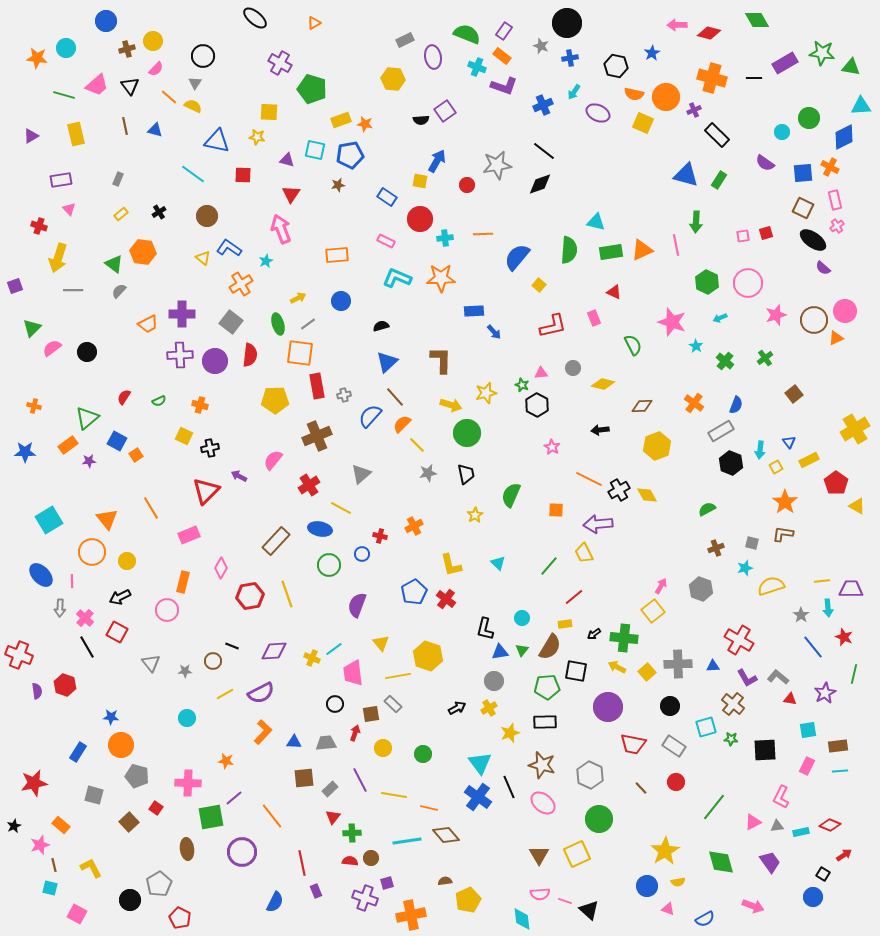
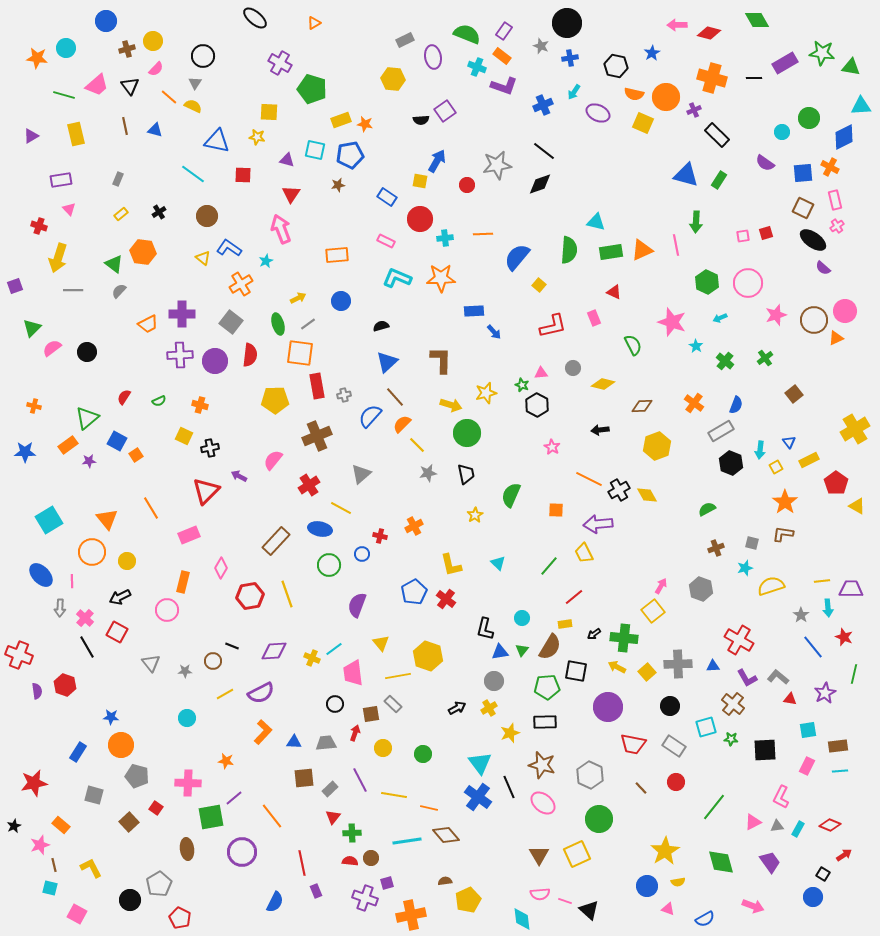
cyan rectangle at (801, 832): moved 3 px left, 3 px up; rotated 49 degrees counterclockwise
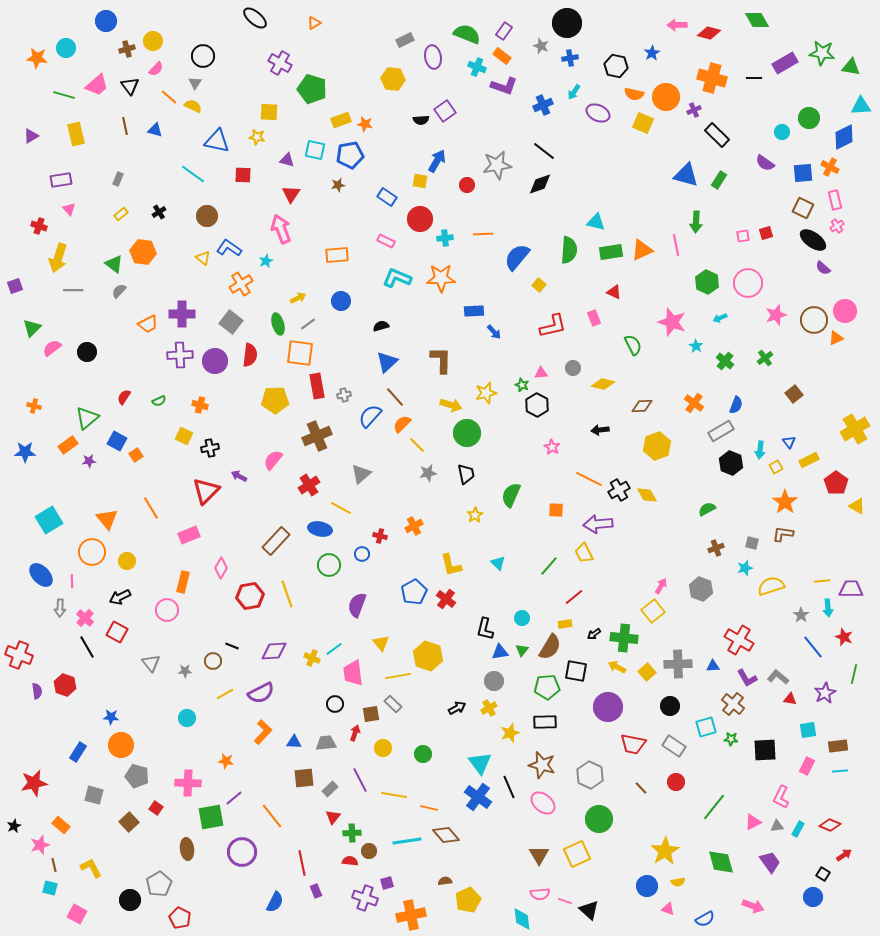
brown circle at (371, 858): moved 2 px left, 7 px up
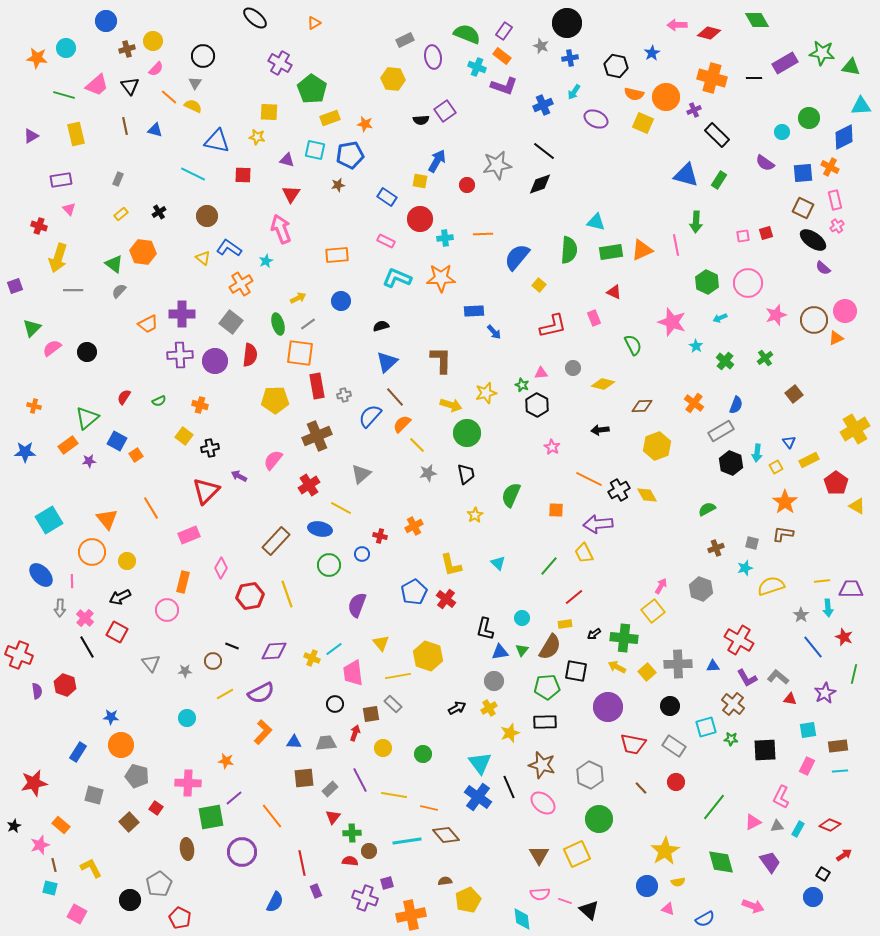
green pentagon at (312, 89): rotated 16 degrees clockwise
purple ellipse at (598, 113): moved 2 px left, 6 px down
yellow rectangle at (341, 120): moved 11 px left, 2 px up
cyan line at (193, 174): rotated 10 degrees counterclockwise
yellow square at (184, 436): rotated 12 degrees clockwise
cyan arrow at (760, 450): moved 3 px left, 3 px down
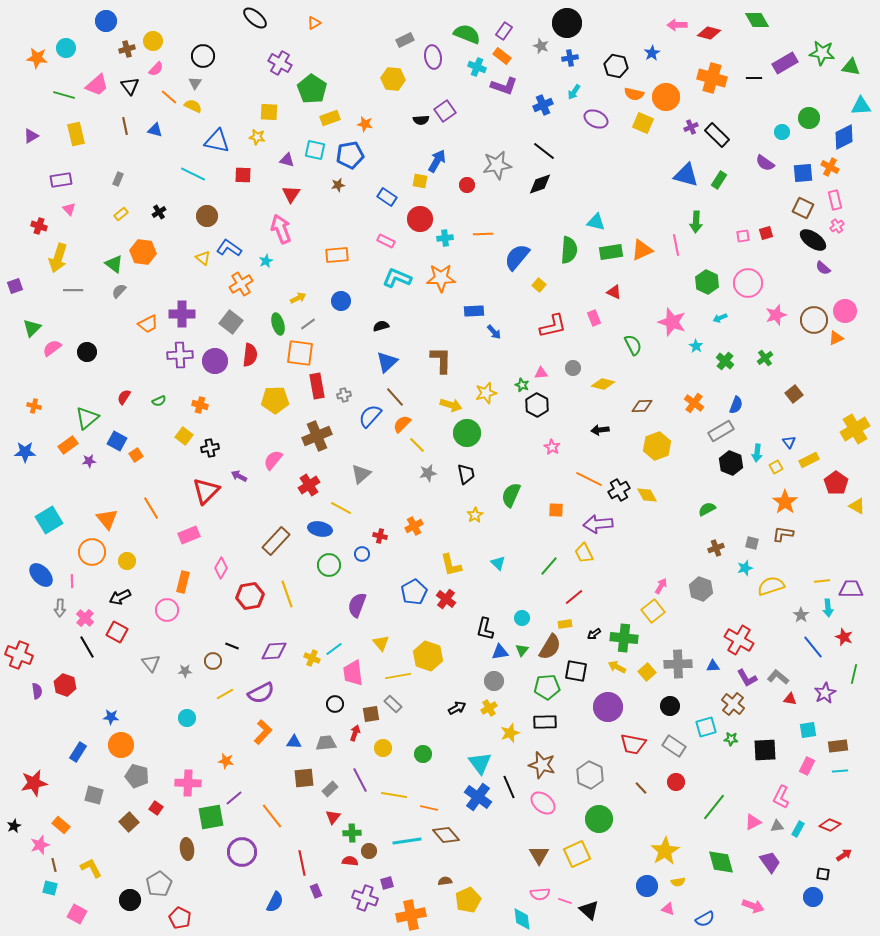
purple cross at (694, 110): moved 3 px left, 17 px down
black square at (823, 874): rotated 24 degrees counterclockwise
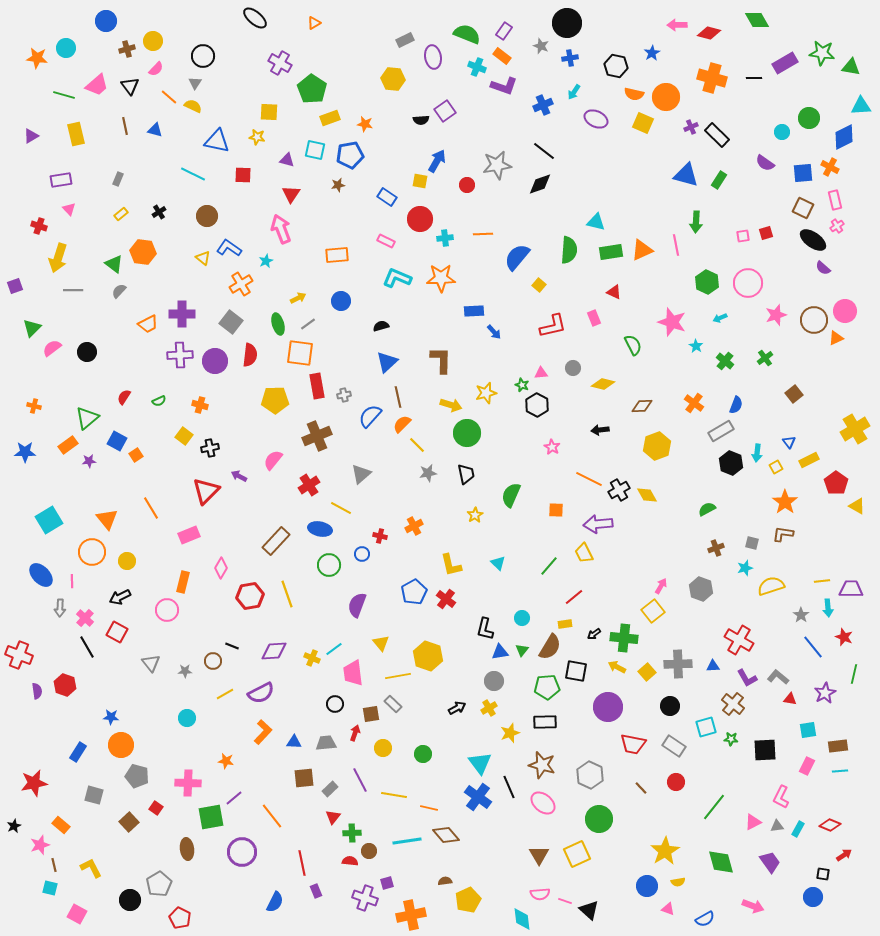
brown line at (395, 397): moved 3 px right; rotated 30 degrees clockwise
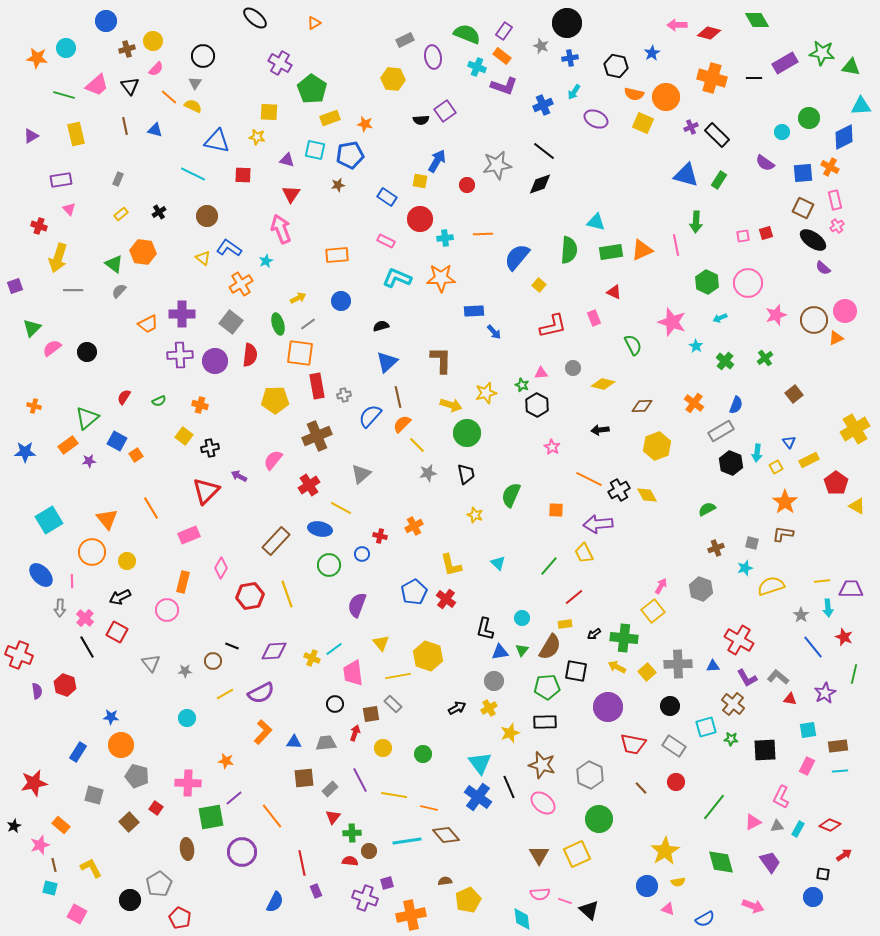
yellow star at (475, 515): rotated 21 degrees counterclockwise
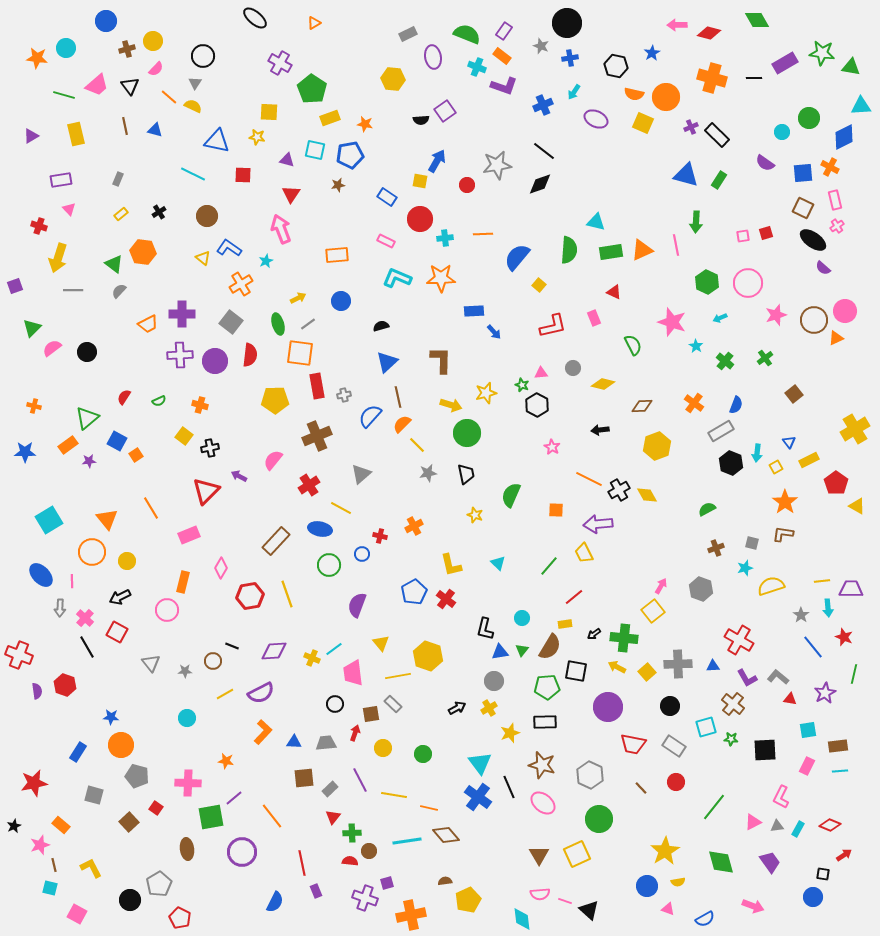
gray rectangle at (405, 40): moved 3 px right, 6 px up
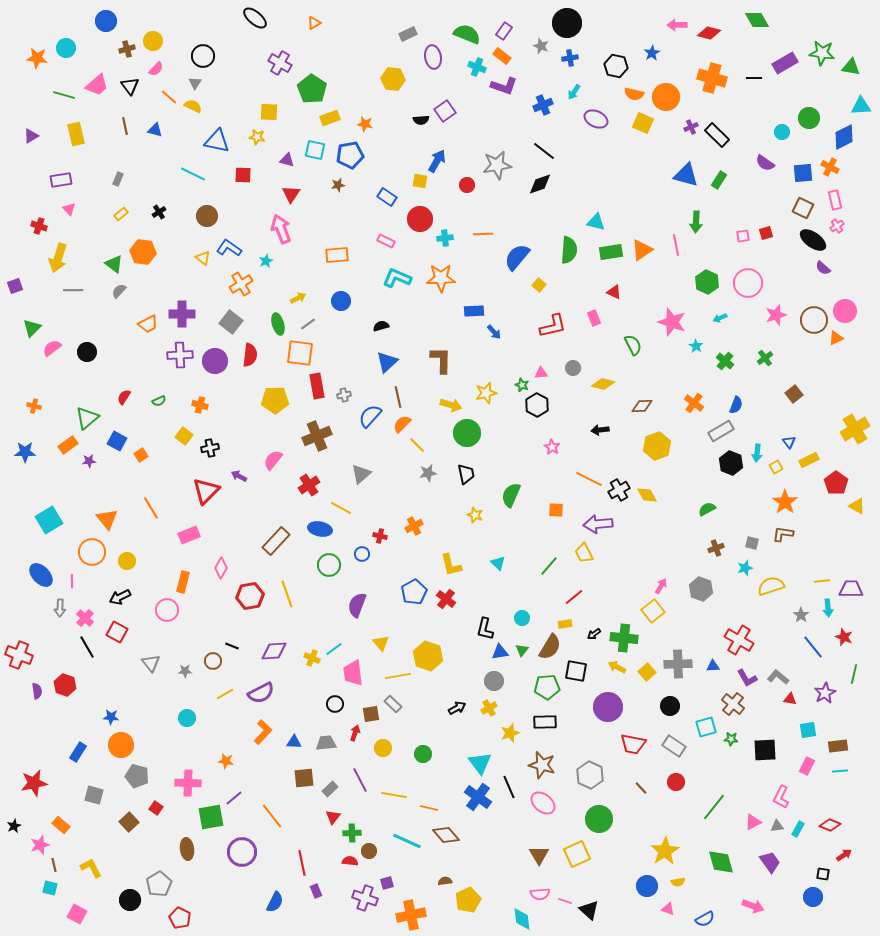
orange triangle at (642, 250): rotated 10 degrees counterclockwise
orange square at (136, 455): moved 5 px right
cyan line at (407, 841): rotated 32 degrees clockwise
